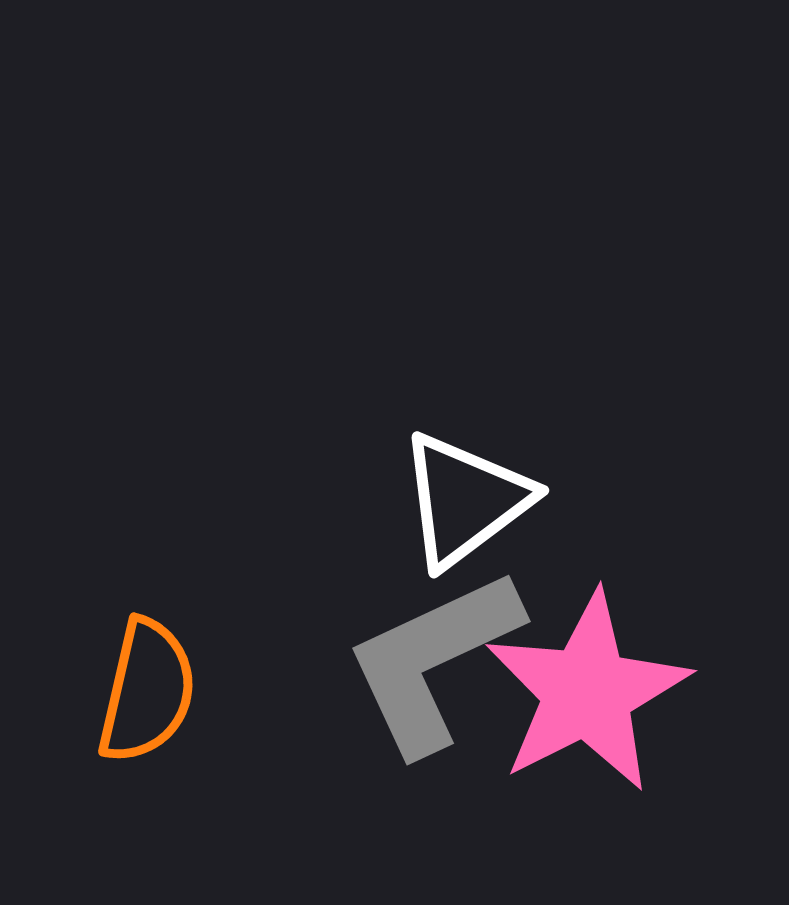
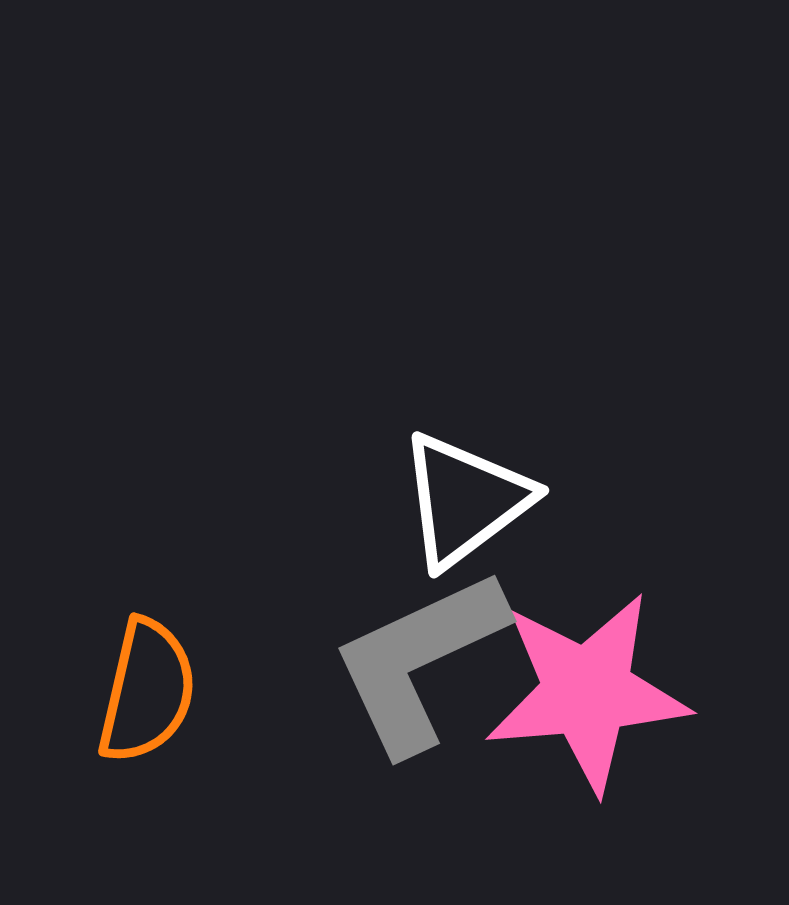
gray L-shape: moved 14 px left
pink star: rotated 22 degrees clockwise
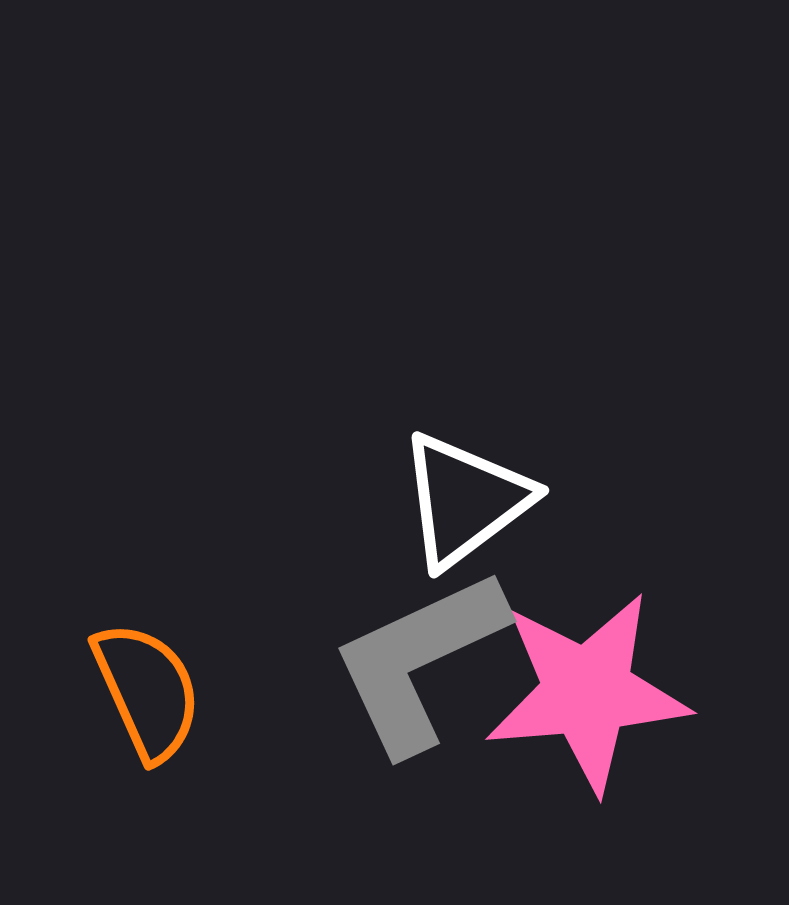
orange semicircle: rotated 37 degrees counterclockwise
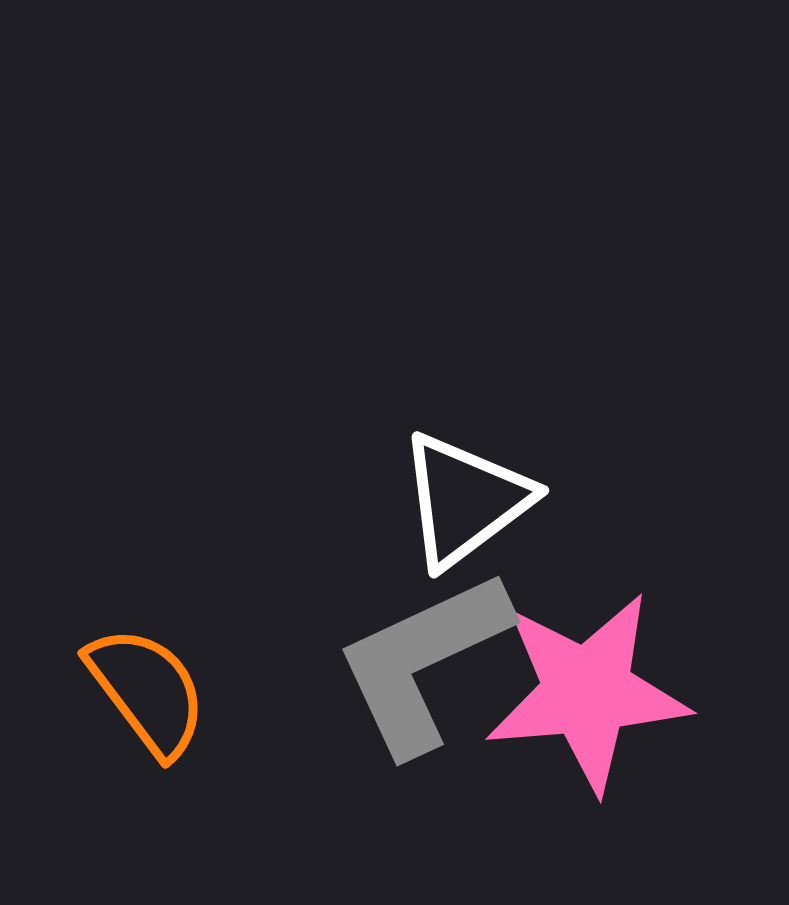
gray L-shape: moved 4 px right, 1 px down
orange semicircle: rotated 13 degrees counterclockwise
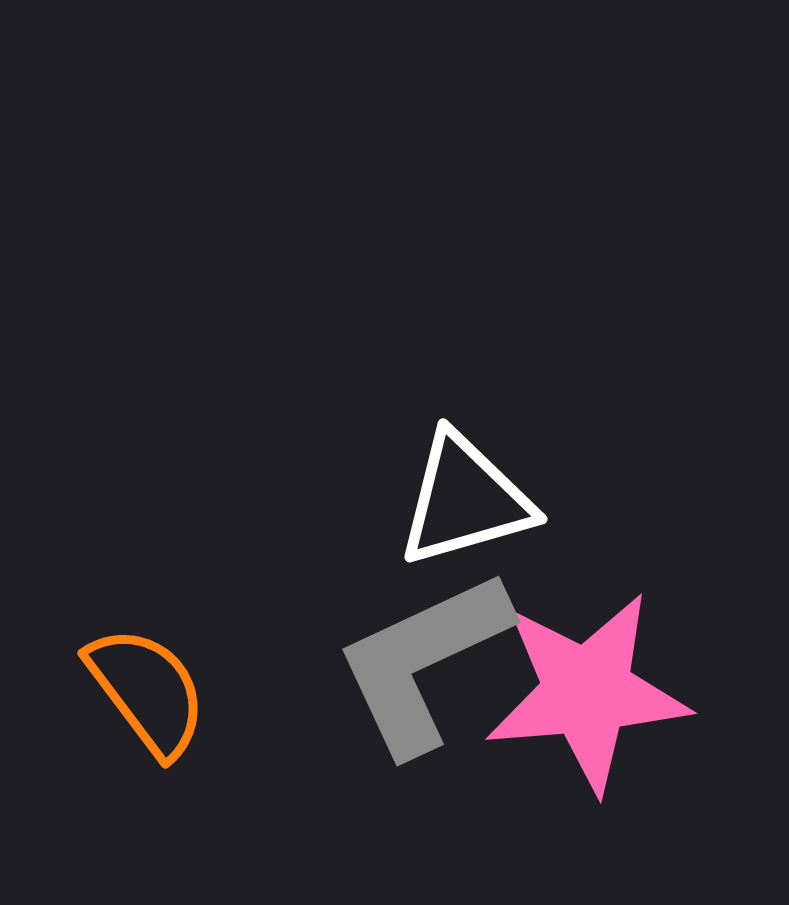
white triangle: rotated 21 degrees clockwise
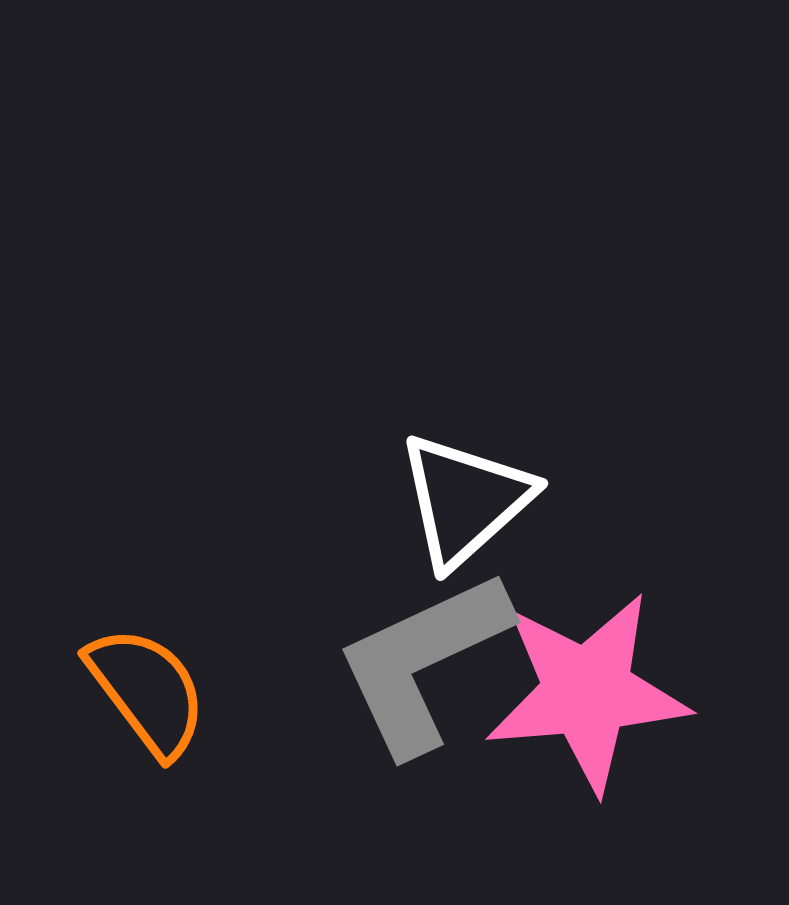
white triangle: rotated 26 degrees counterclockwise
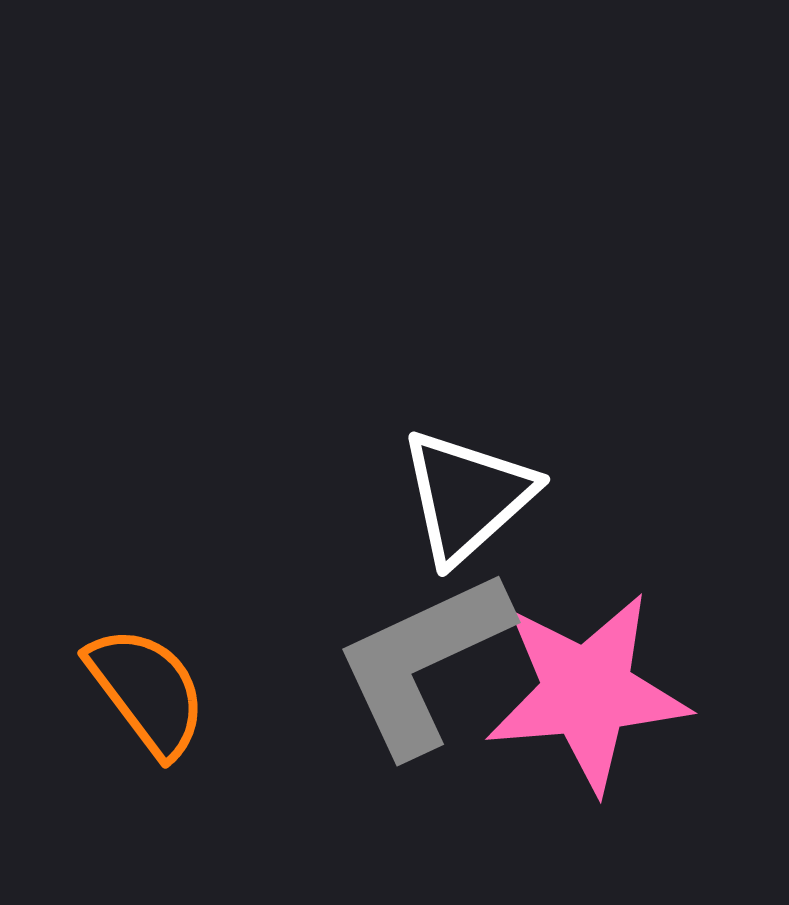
white triangle: moved 2 px right, 4 px up
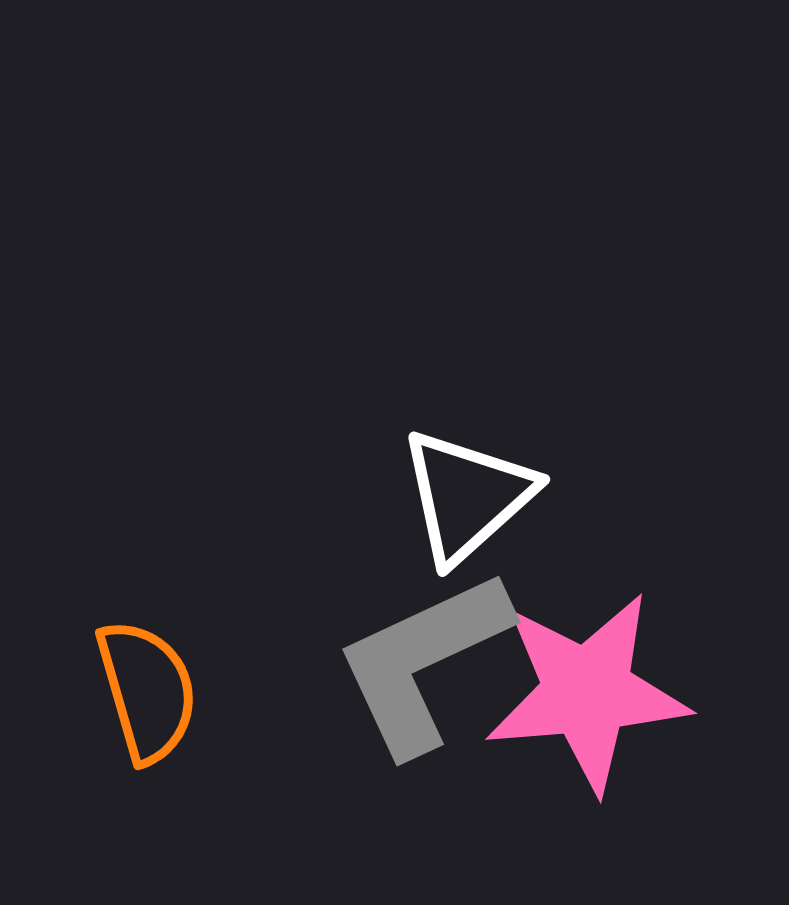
orange semicircle: rotated 21 degrees clockwise
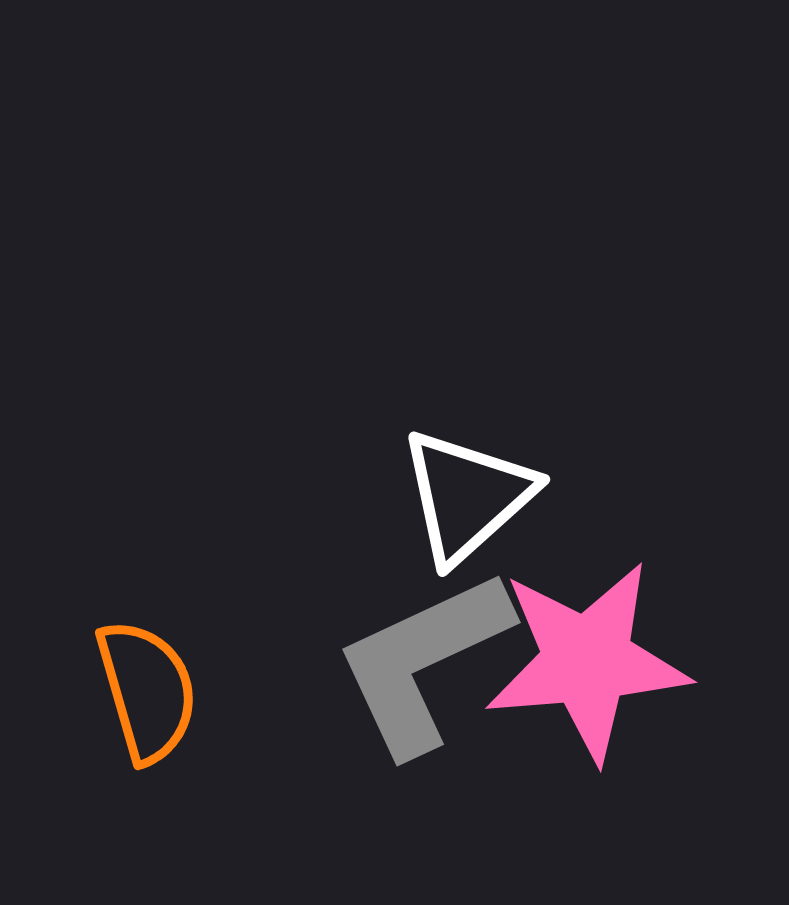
pink star: moved 31 px up
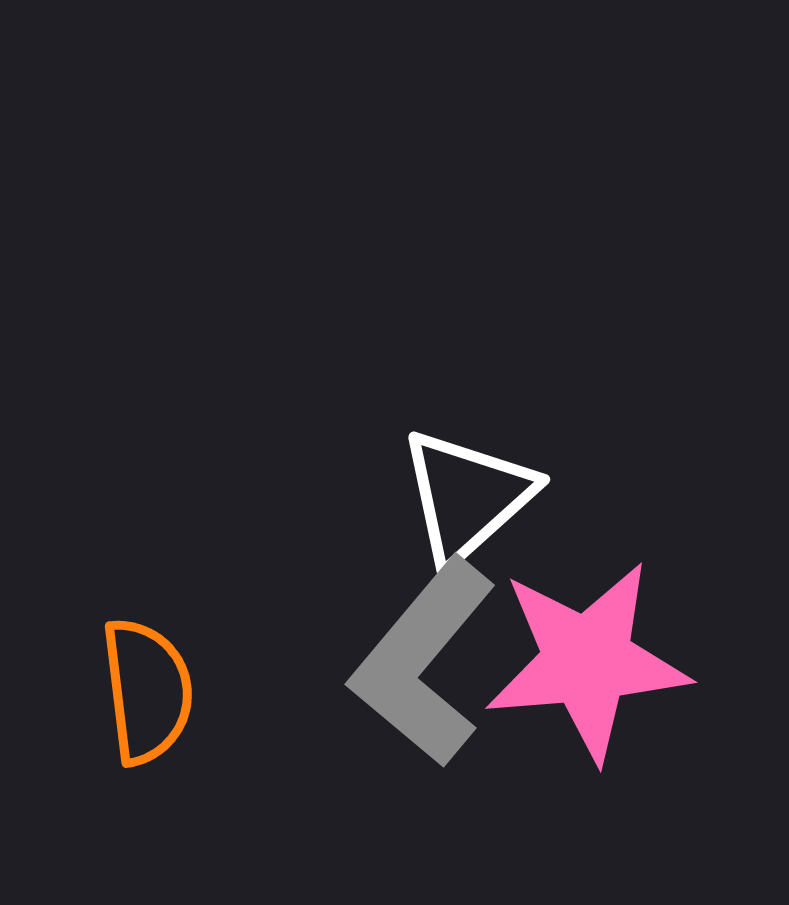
gray L-shape: rotated 25 degrees counterclockwise
orange semicircle: rotated 9 degrees clockwise
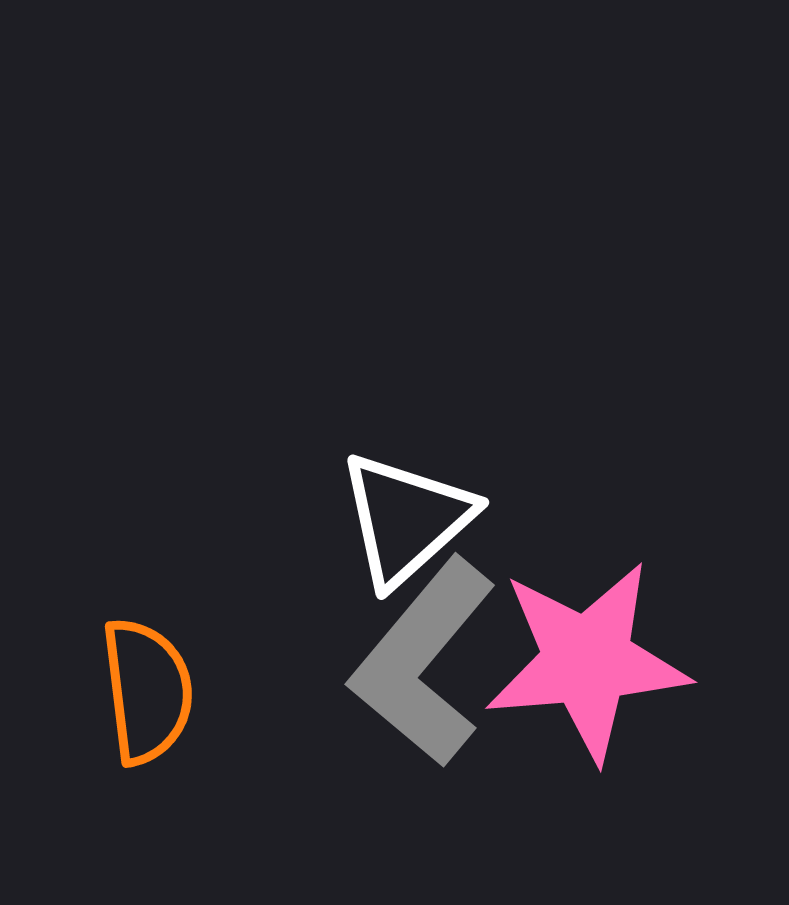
white triangle: moved 61 px left, 23 px down
